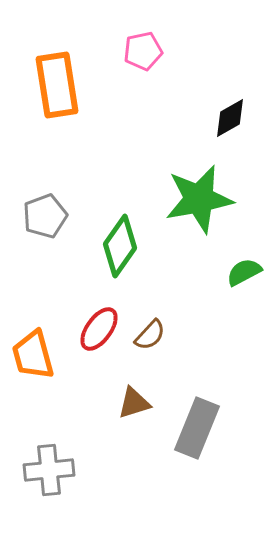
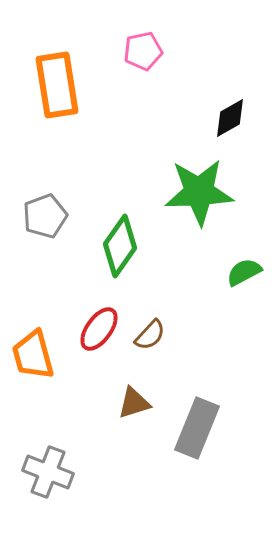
green star: moved 7 px up; rotated 8 degrees clockwise
gray cross: moved 1 px left, 2 px down; rotated 27 degrees clockwise
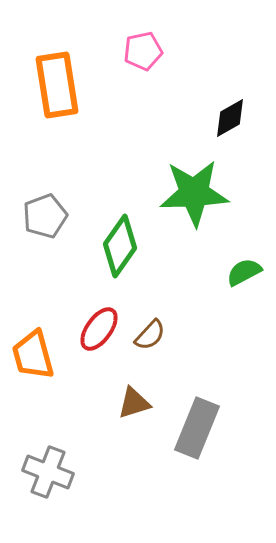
green star: moved 5 px left, 1 px down
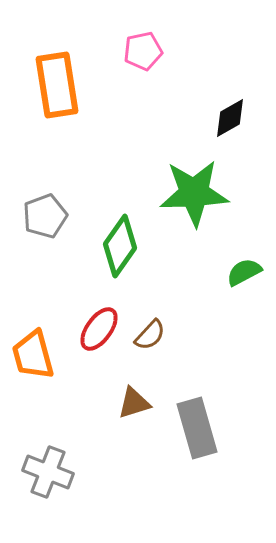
gray rectangle: rotated 38 degrees counterclockwise
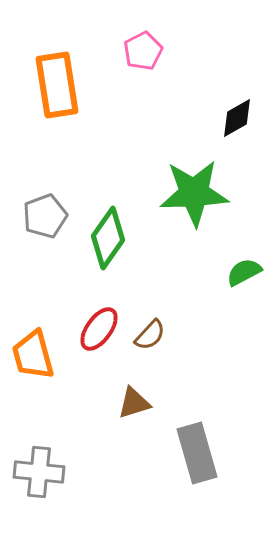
pink pentagon: rotated 15 degrees counterclockwise
black diamond: moved 7 px right
green diamond: moved 12 px left, 8 px up
gray rectangle: moved 25 px down
gray cross: moved 9 px left; rotated 15 degrees counterclockwise
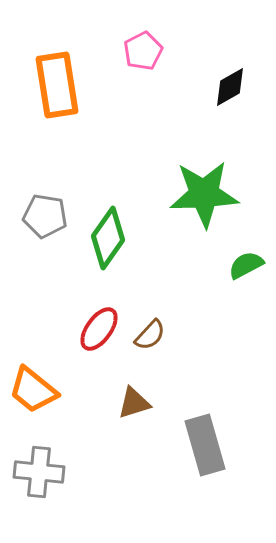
black diamond: moved 7 px left, 31 px up
green star: moved 10 px right, 1 px down
gray pentagon: rotated 30 degrees clockwise
green semicircle: moved 2 px right, 7 px up
orange trapezoid: moved 35 px down; rotated 36 degrees counterclockwise
gray rectangle: moved 8 px right, 8 px up
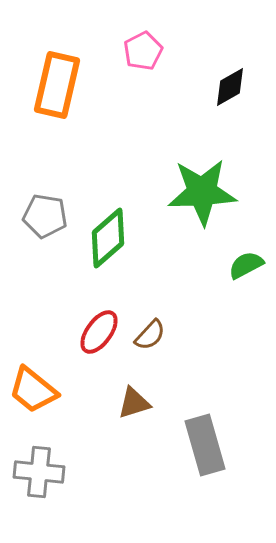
orange rectangle: rotated 22 degrees clockwise
green star: moved 2 px left, 2 px up
green diamond: rotated 14 degrees clockwise
red ellipse: moved 3 px down
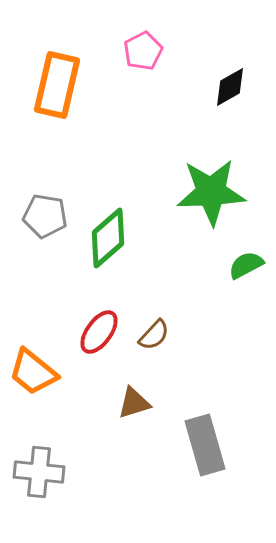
green star: moved 9 px right
brown semicircle: moved 4 px right
orange trapezoid: moved 18 px up
